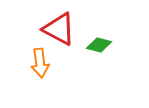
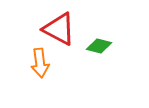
green diamond: moved 1 px down
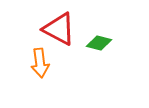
green diamond: moved 3 px up
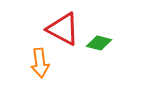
red triangle: moved 4 px right
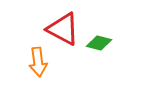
orange arrow: moved 2 px left, 1 px up
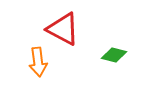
green diamond: moved 15 px right, 12 px down
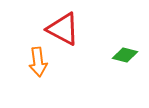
green diamond: moved 11 px right
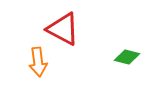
green diamond: moved 2 px right, 2 px down
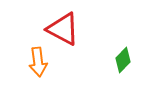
green diamond: moved 4 px left, 3 px down; rotated 60 degrees counterclockwise
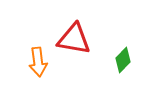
red triangle: moved 11 px right, 10 px down; rotated 18 degrees counterclockwise
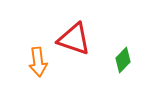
red triangle: rotated 9 degrees clockwise
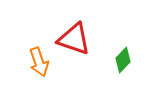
orange arrow: moved 1 px right; rotated 12 degrees counterclockwise
